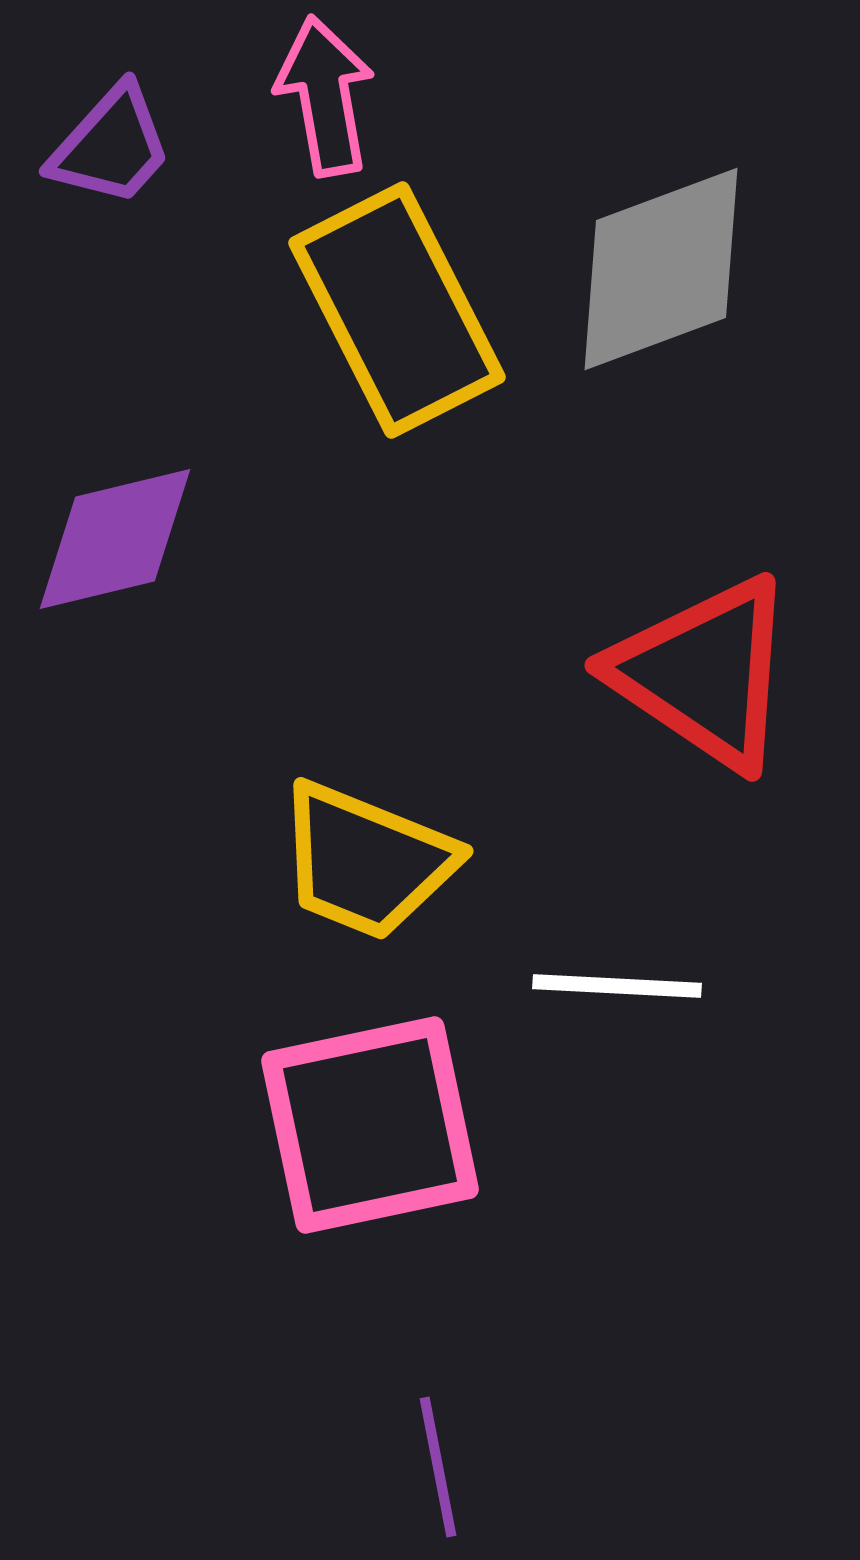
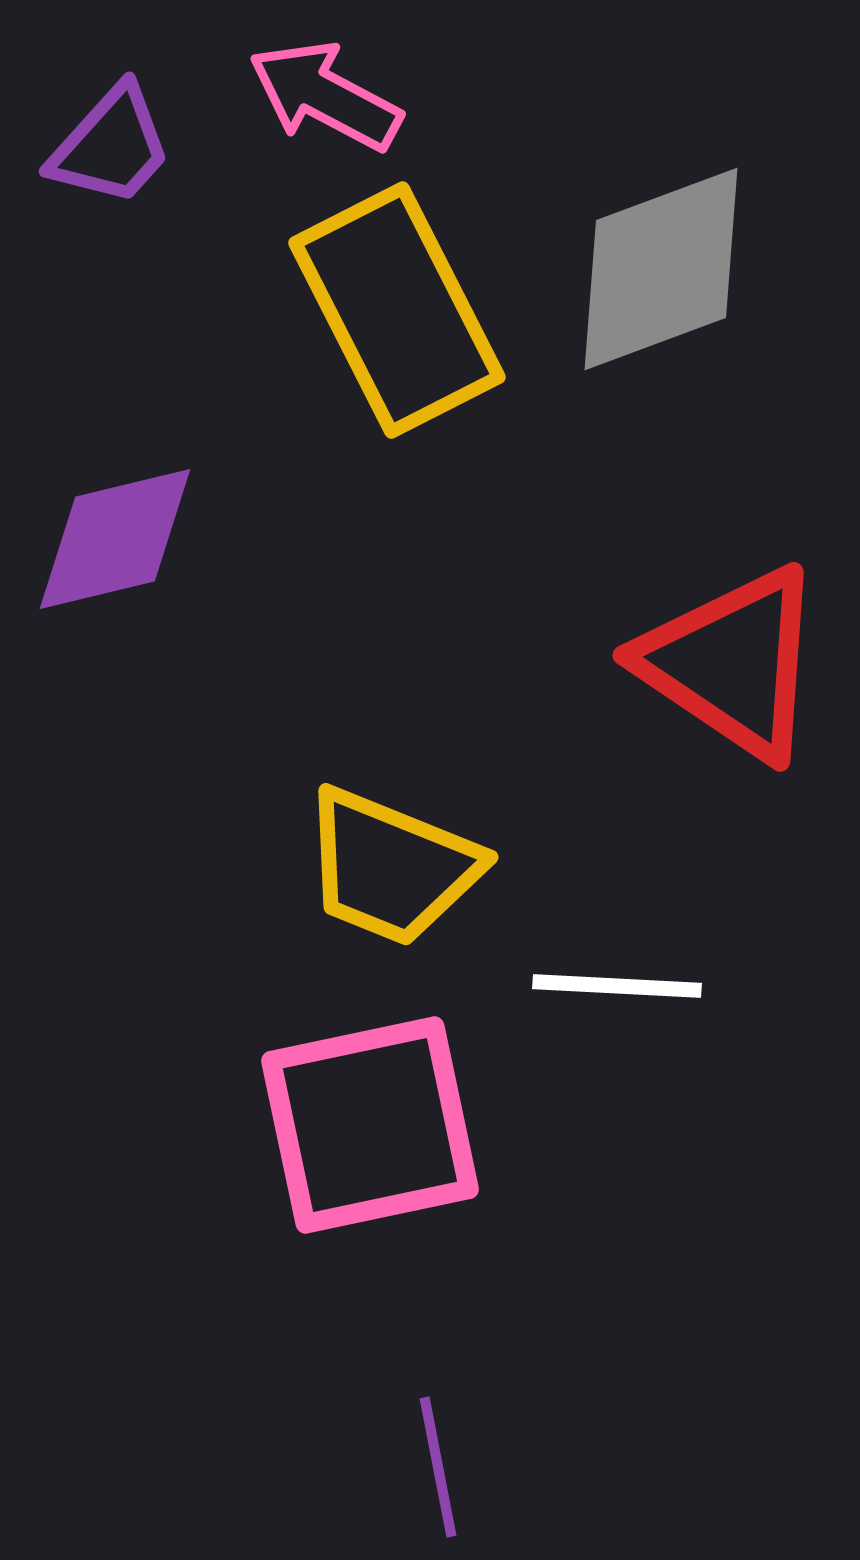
pink arrow: rotated 52 degrees counterclockwise
red triangle: moved 28 px right, 10 px up
yellow trapezoid: moved 25 px right, 6 px down
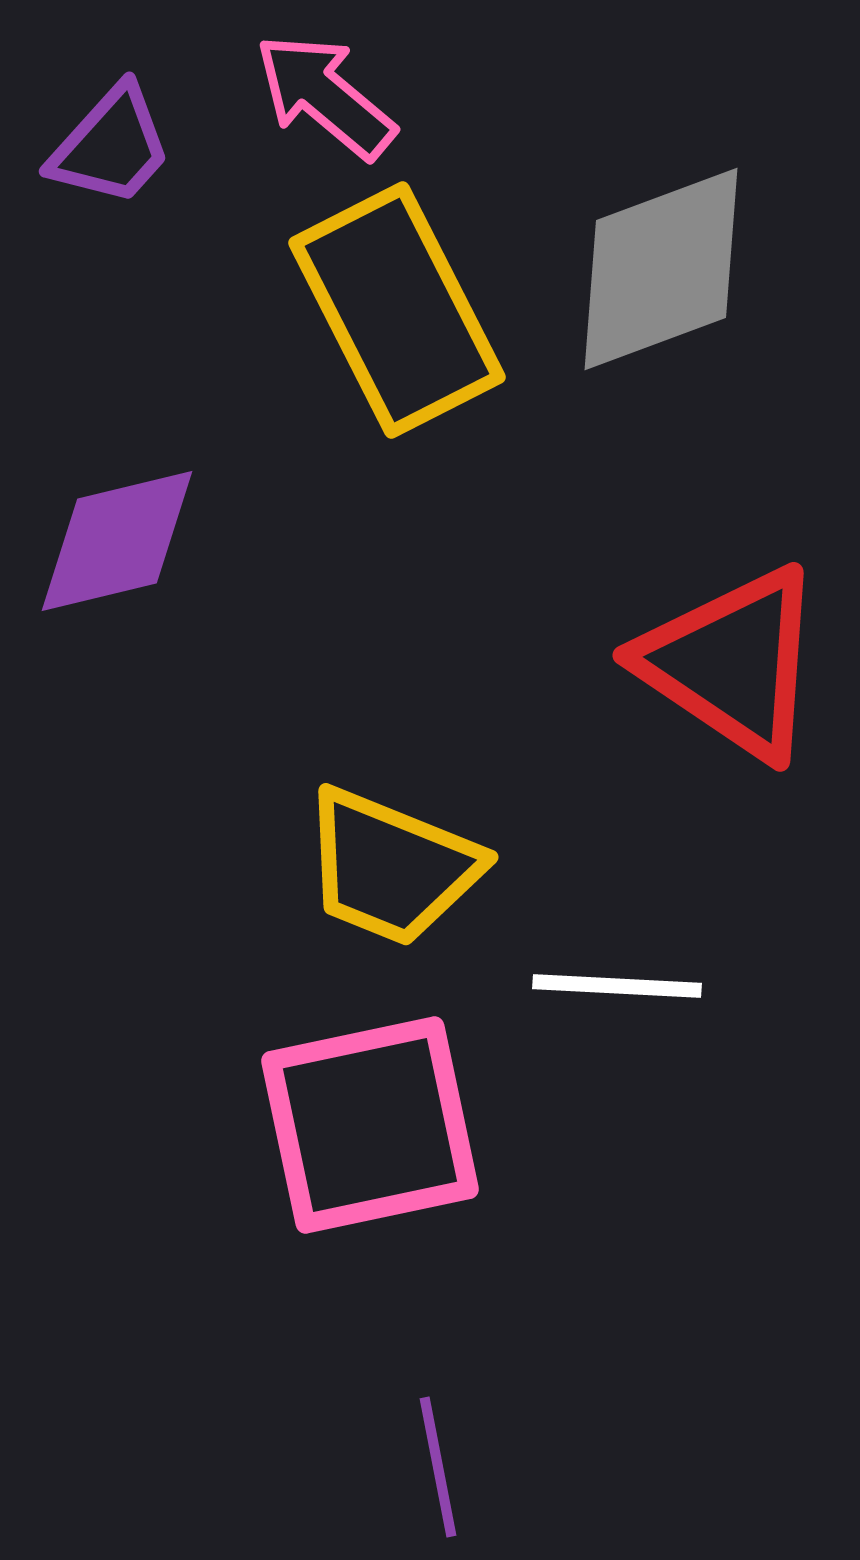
pink arrow: rotated 12 degrees clockwise
purple diamond: moved 2 px right, 2 px down
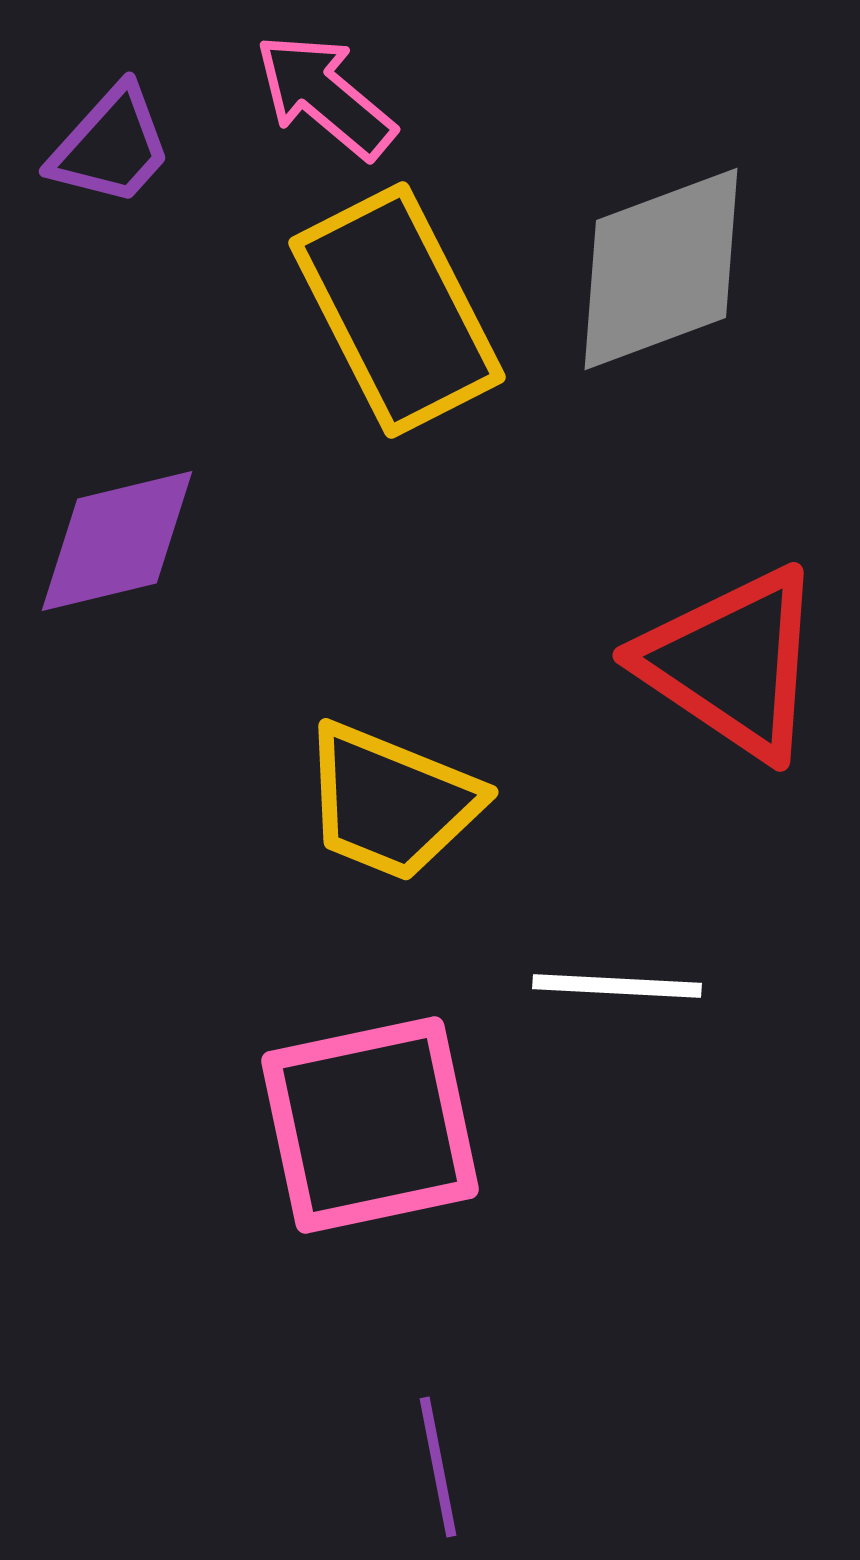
yellow trapezoid: moved 65 px up
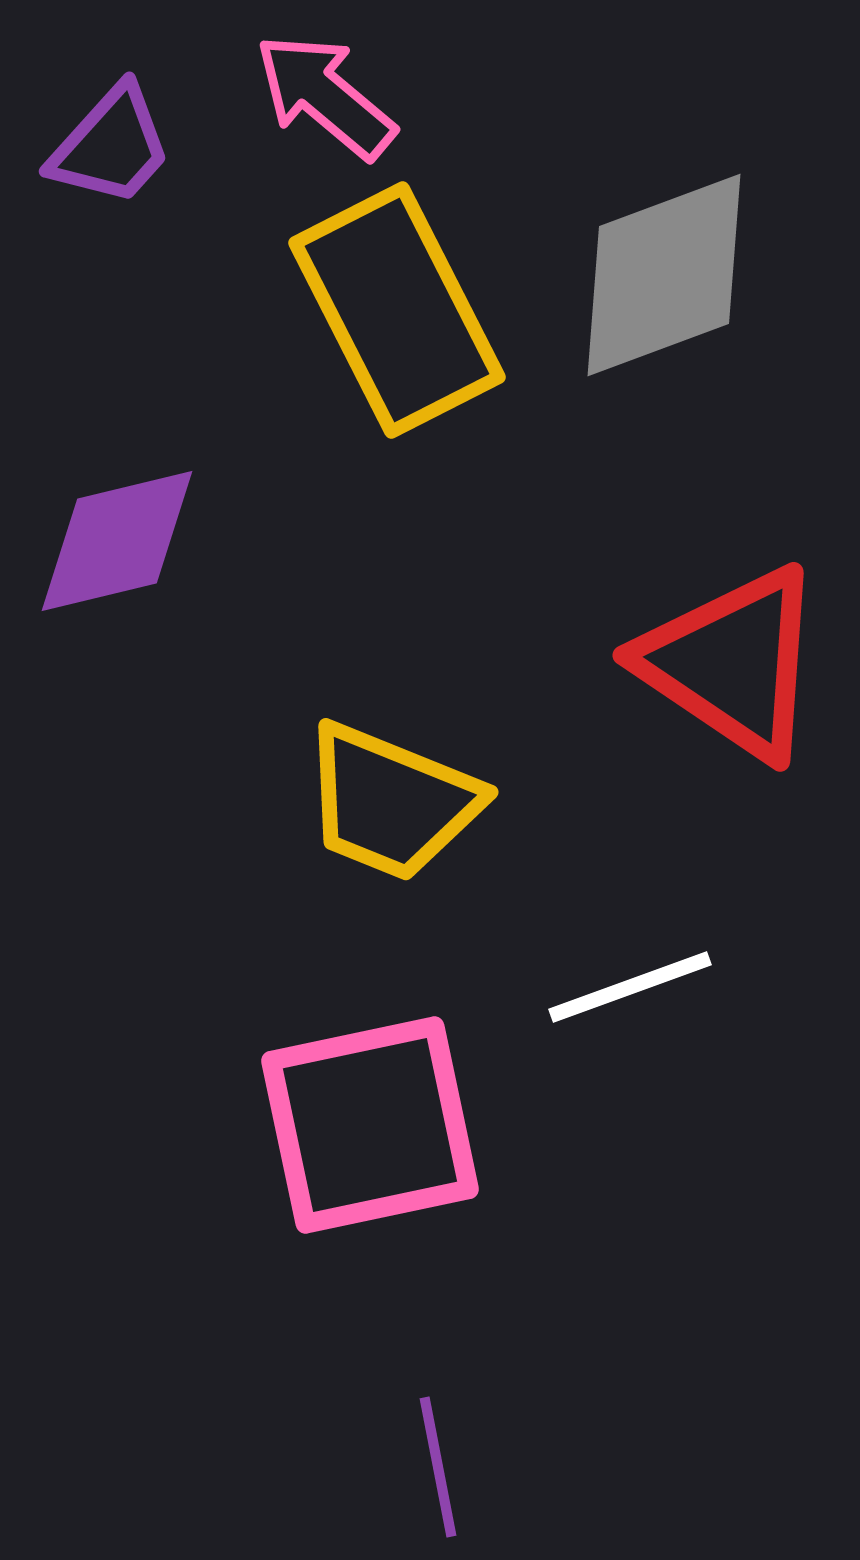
gray diamond: moved 3 px right, 6 px down
white line: moved 13 px right, 1 px down; rotated 23 degrees counterclockwise
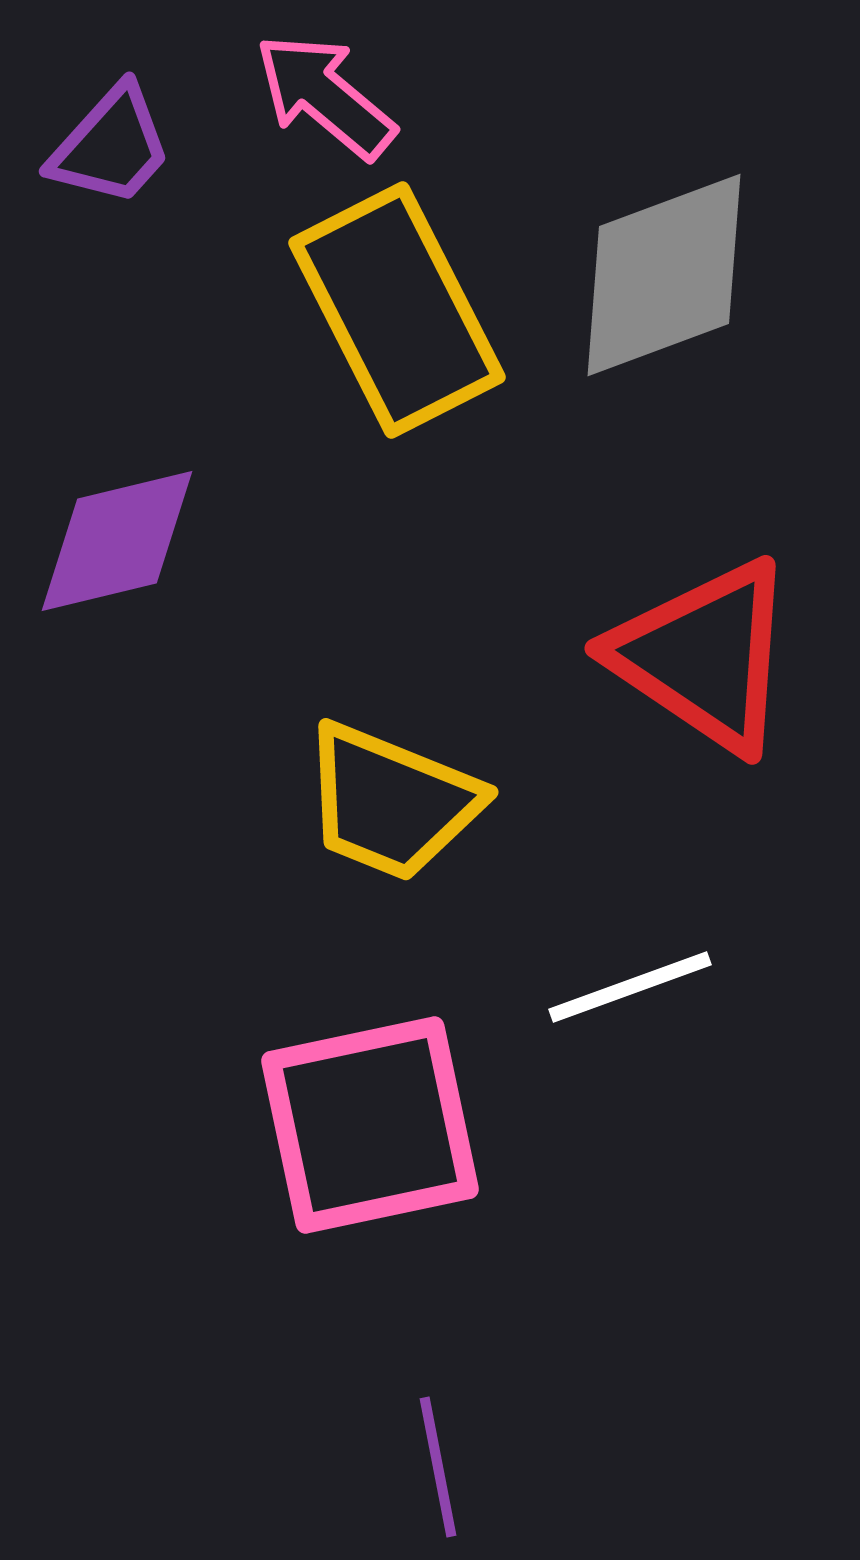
red triangle: moved 28 px left, 7 px up
